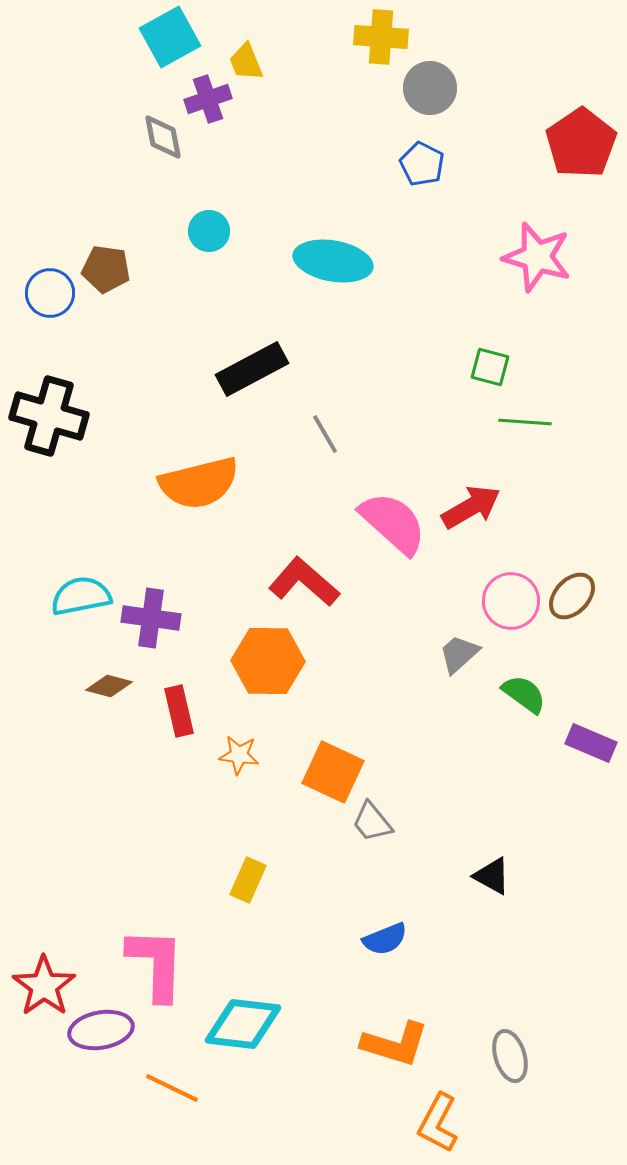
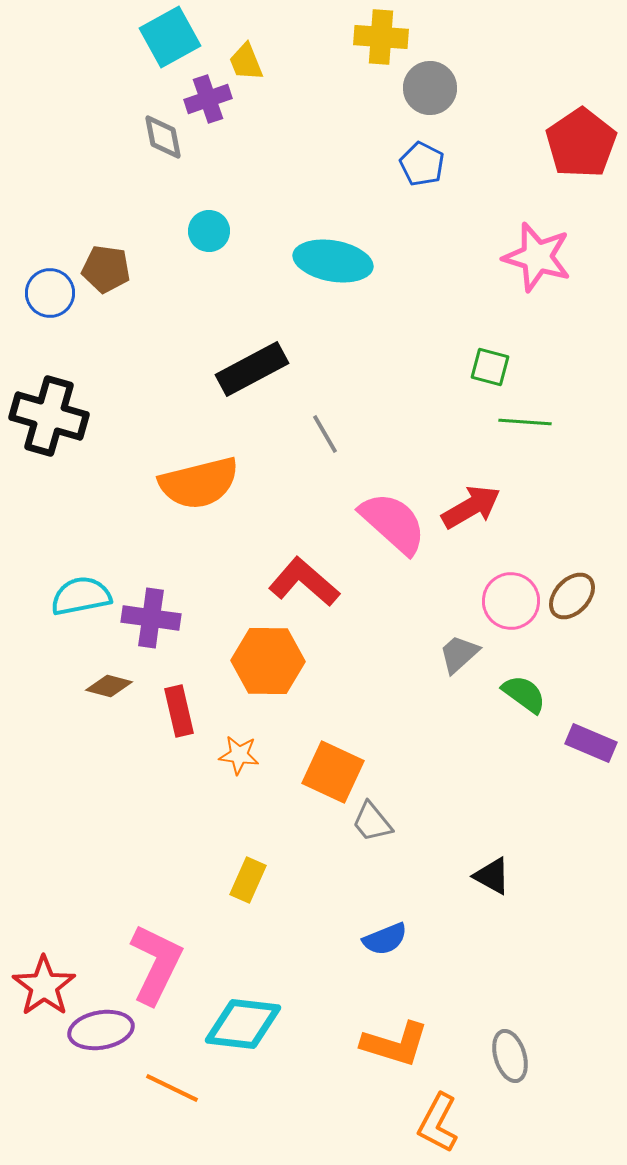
pink L-shape at (156, 964): rotated 24 degrees clockwise
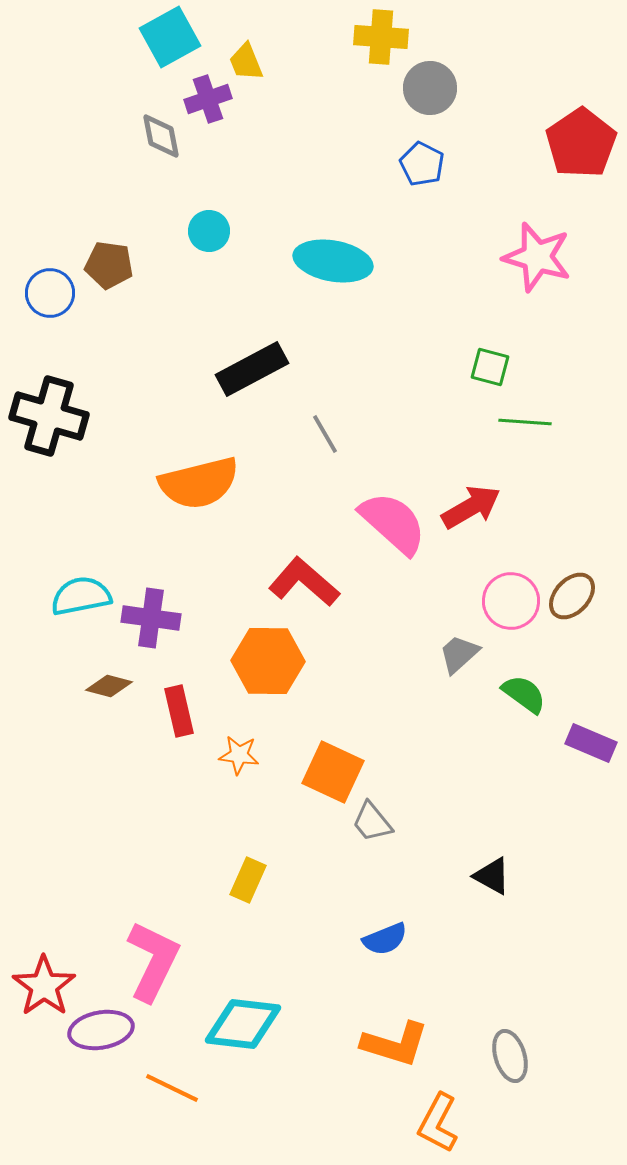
gray diamond at (163, 137): moved 2 px left, 1 px up
brown pentagon at (106, 269): moved 3 px right, 4 px up
pink L-shape at (156, 964): moved 3 px left, 3 px up
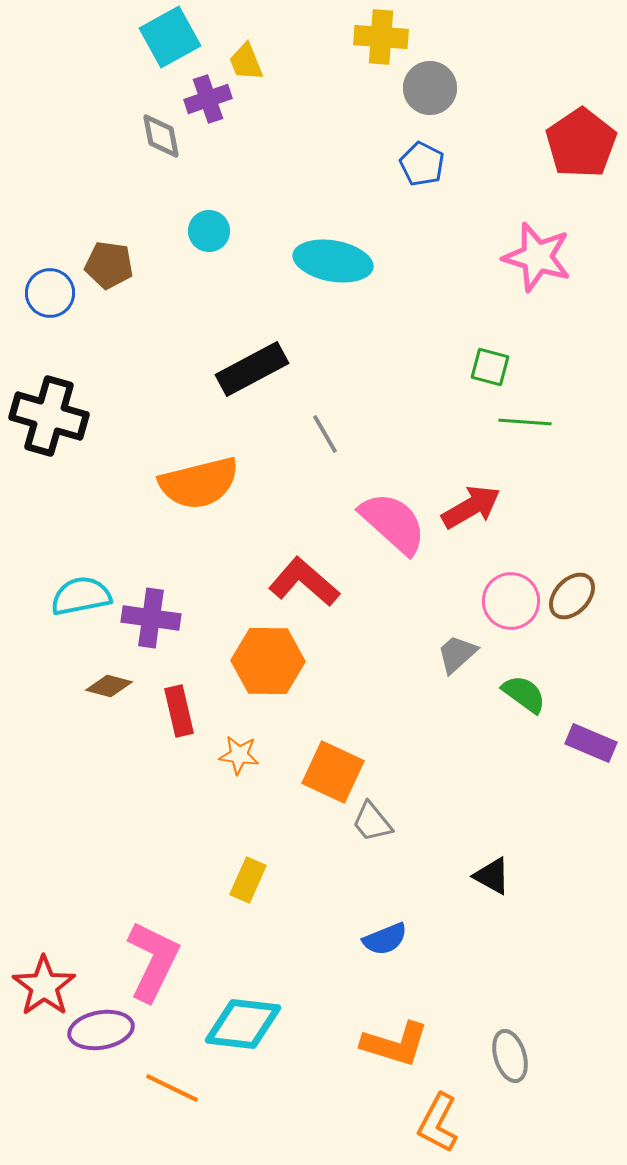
gray trapezoid at (459, 654): moved 2 px left
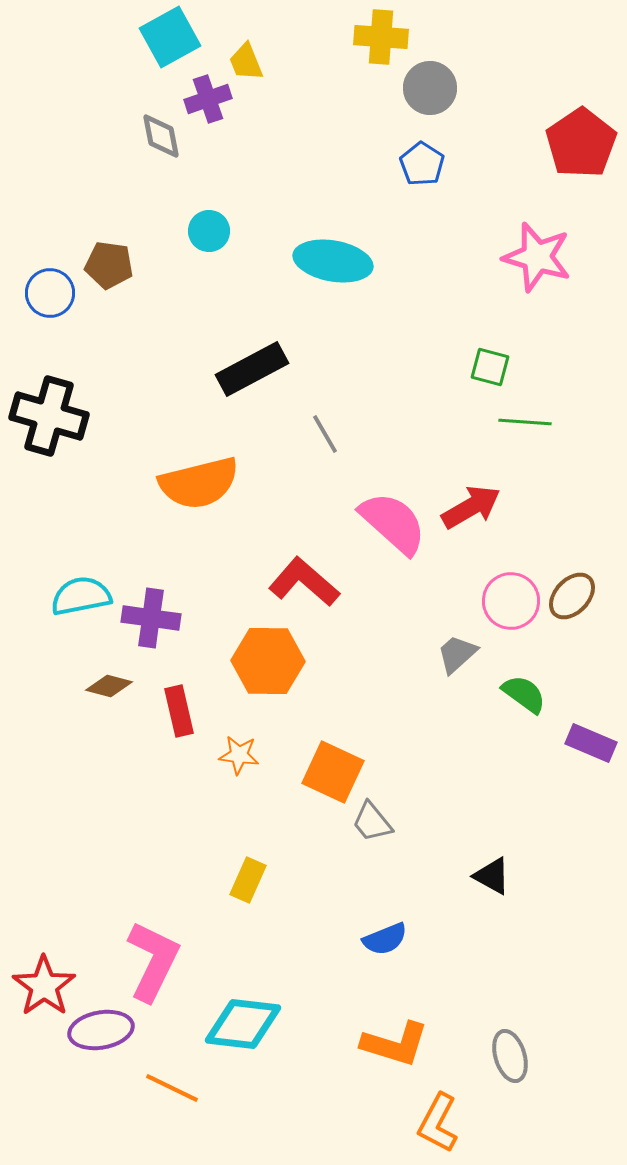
blue pentagon at (422, 164): rotated 6 degrees clockwise
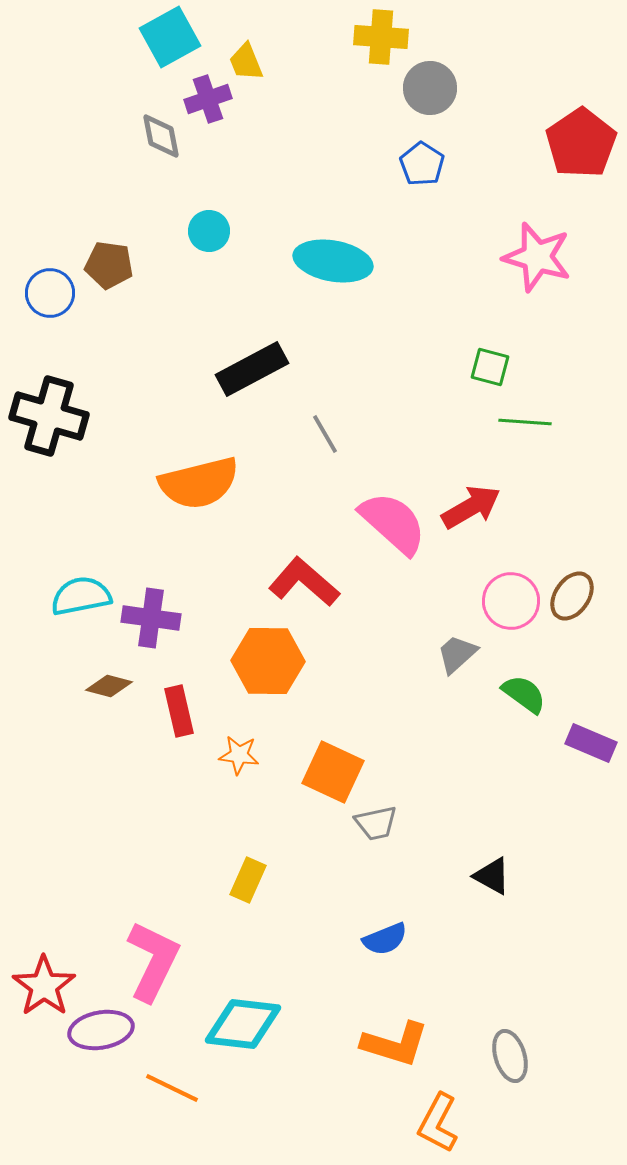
brown ellipse at (572, 596): rotated 9 degrees counterclockwise
gray trapezoid at (372, 822): moved 4 px right, 1 px down; rotated 63 degrees counterclockwise
